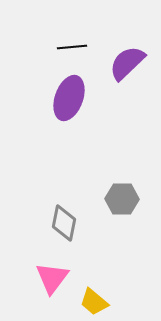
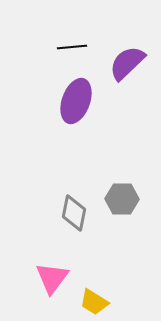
purple ellipse: moved 7 px right, 3 px down
gray diamond: moved 10 px right, 10 px up
yellow trapezoid: rotated 8 degrees counterclockwise
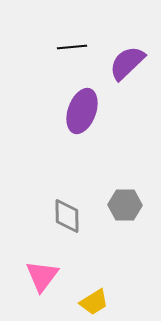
purple ellipse: moved 6 px right, 10 px down
gray hexagon: moved 3 px right, 6 px down
gray diamond: moved 7 px left, 3 px down; rotated 12 degrees counterclockwise
pink triangle: moved 10 px left, 2 px up
yellow trapezoid: rotated 64 degrees counterclockwise
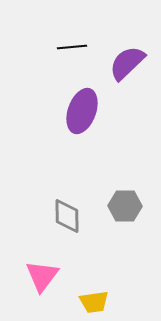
gray hexagon: moved 1 px down
yellow trapezoid: rotated 24 degrees clockwise
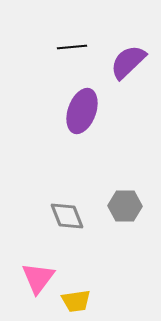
purple semicircle: moved 1 px right, 1 px up
gray diamond: rotated 21 degrees counterclockwise
pink triangle: moved 4 px left, 2 px down
yellow trapezoid: moved 18 px left, 1 px up
